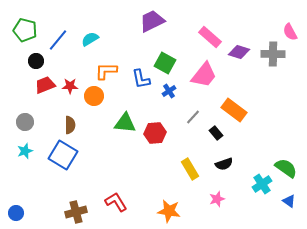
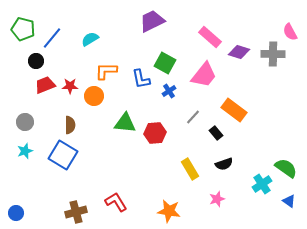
green pentagon: moved 2 px left, 1 px up
blue line: moved 6 px left, 2 px up
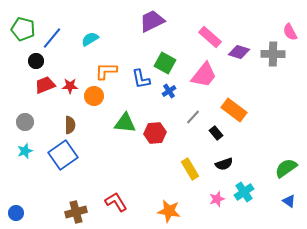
blue square: rotated 24 degrees clockwise
green semicircle: rotated 70 degrees counterclockwise
cyan cross: moved 18 px left, 8 px down
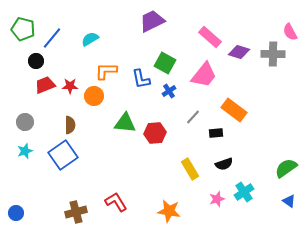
black rectangle: rotated 56 degrees counterclockwise
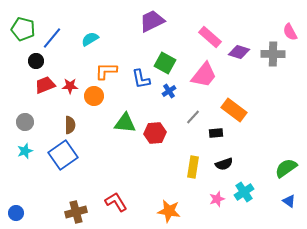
yellow rectangle: moved 3 px right, 2 px up; rotated 40 degrees clockwise
